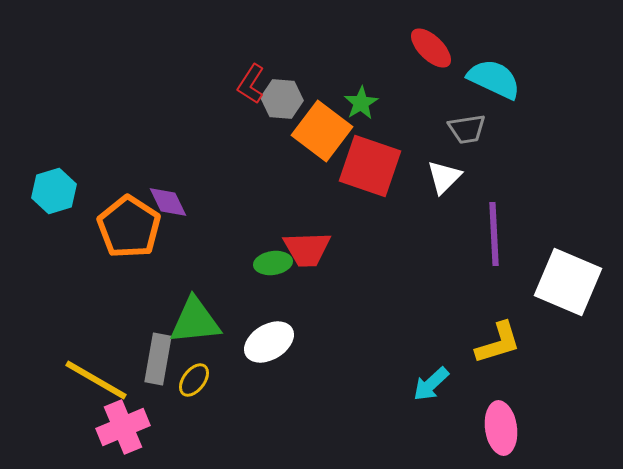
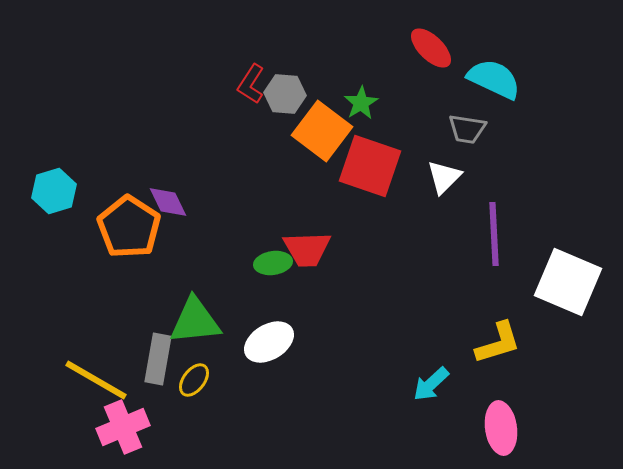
gray hexagon: moved 3 px right, 5 px up
gray trapezoid: rotated 18 degrees clockwise
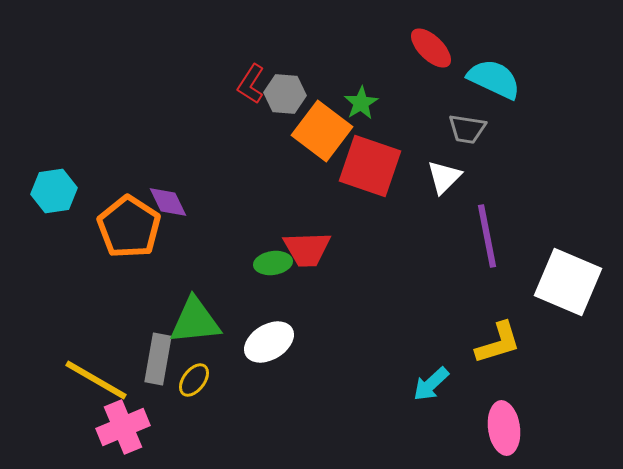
cyan hexagon: rotated 9 degrees clockwise
purple line: moved 7 px left, 2 px down; rotated 8 degrees counterclockwise
pink ellipse: moved 3 px right
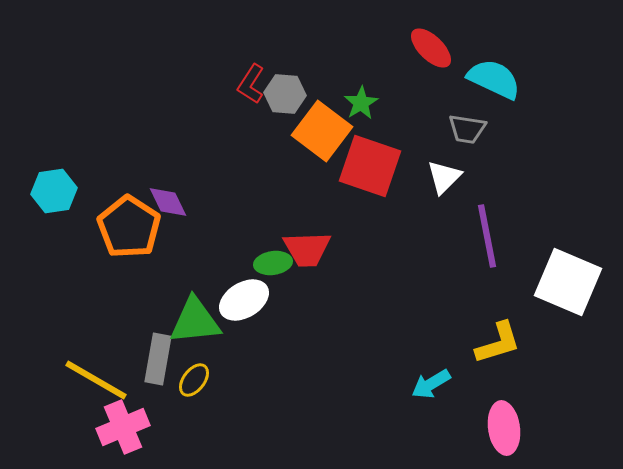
white ellipse: moved 25 px left, 42 px up
cyan arrow: rotated 12 degrees clockwise
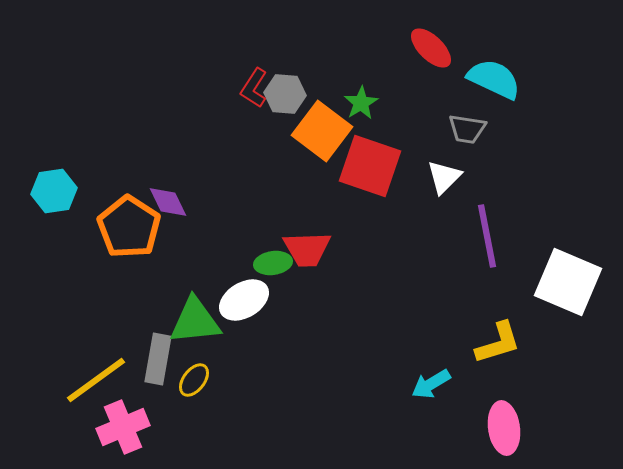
red L-shape: moved 3 px right, 4 px down
yellow line: rotated 66 degrees counterclockwise
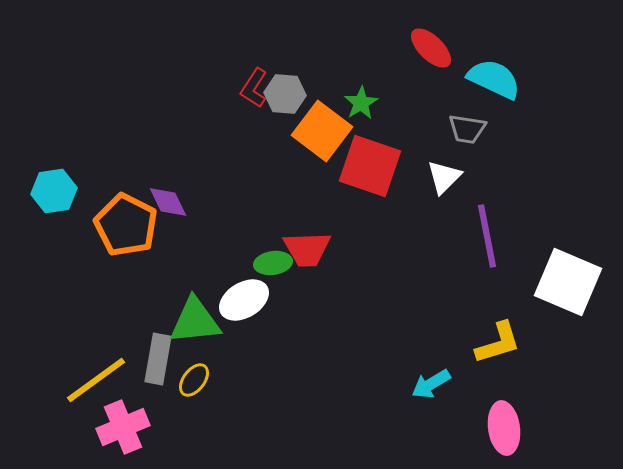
orange pentagon: moved 3 px left, 2 px up; rotated 6 degrees counterclockwise
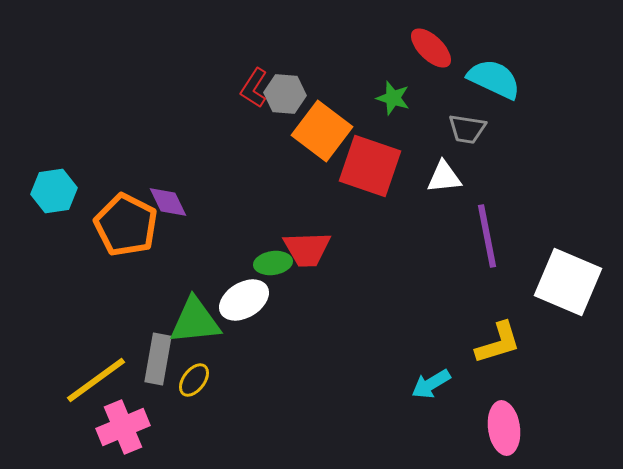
green star: moved 32 px right, 5 px up; rotated 24 degrees counterclockwise
white triangle: rotated 39 degrees clockwise
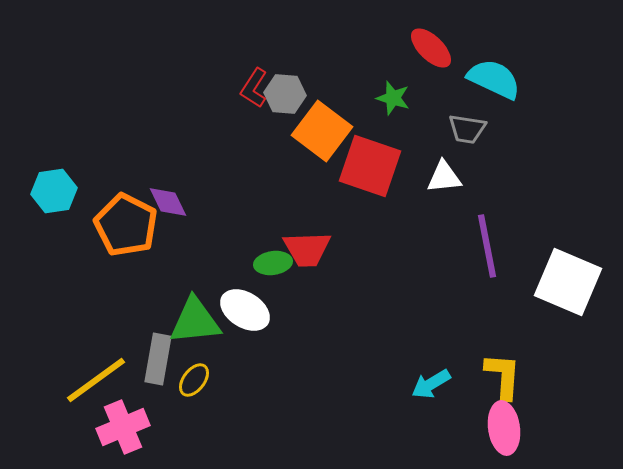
purple line: moved 10 px down
white ellipse: moved 1 px right, 10 px down; rotated 63 degrees clockwise
yellow L-shape: moved 5 px right, 33 px down; rotated 69 degrees counterclockwise
